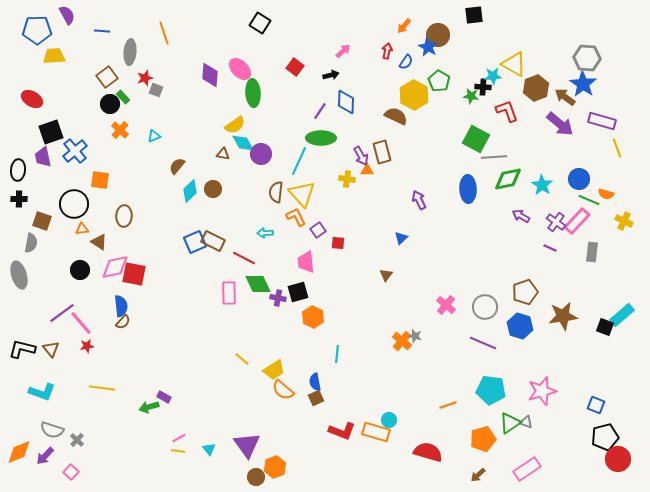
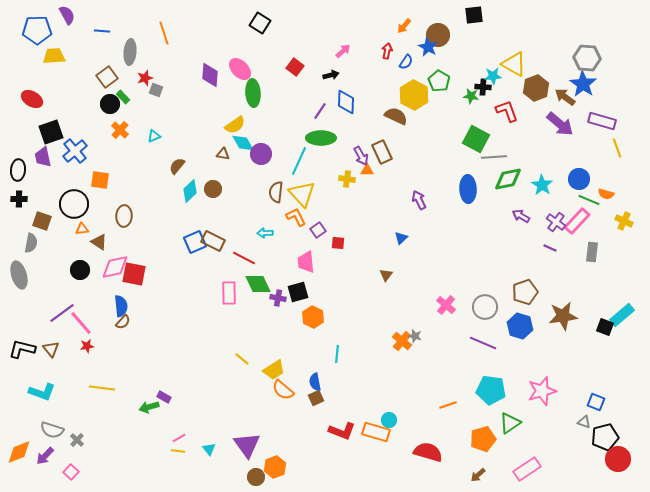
brown rectangle at (382, 152): rotated 10 degrees counterclockwise
blue square at (596, 405): moved 3 px up
gray triangle at (526, 422): moved 58 px right
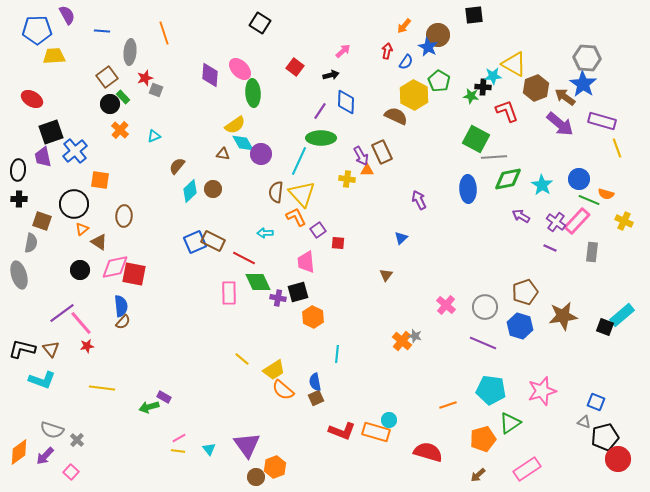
orange triangle at (82, 229): rotated 32 degrees counterclockwise
green diamond at (258, 284): moved 2 px up
cyan L-shape at (42, 392): moved 12 px up
orange diamond at (19, 452): rotated 16 degrees counterclockwise
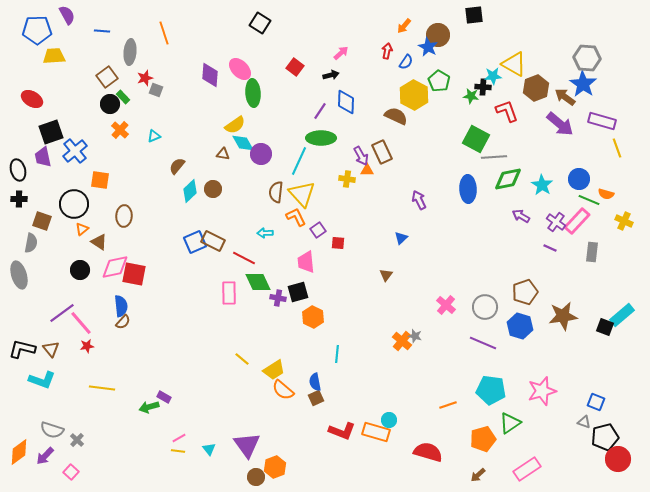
pink arrow at (343, 51): moved 2 px left, 2 px down
black ellipse at (18, 170): rotated 20 degrees counterclockwise
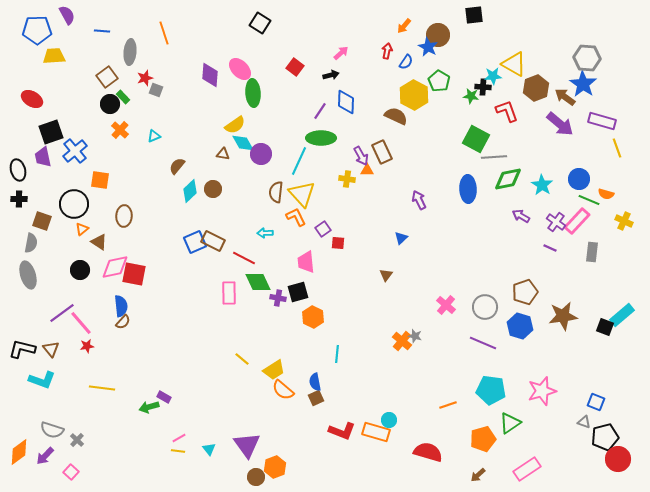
purple square at (318, 230): moved 5 px right, 1 px up
gray ellipse at (19, 275): moved 9 px right
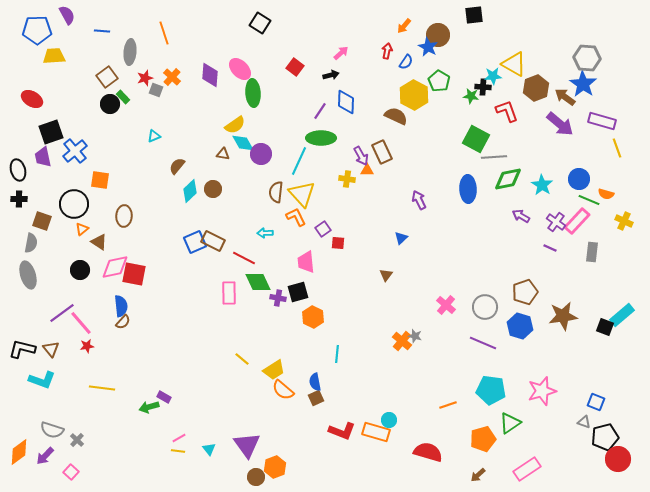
orange cross at (120, 130): moved 52 px right, 53 px up
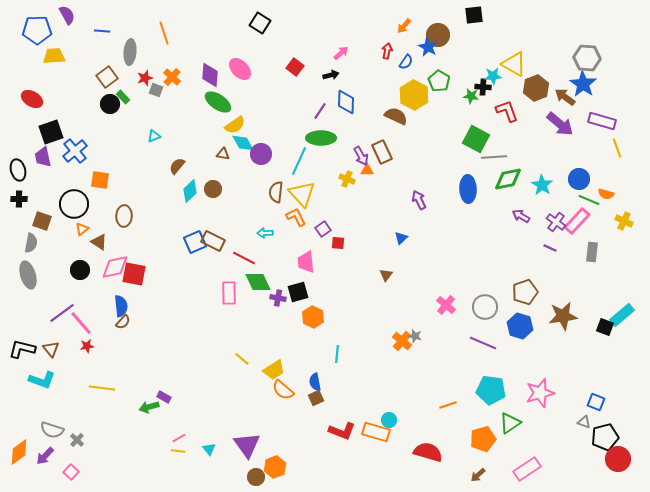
green ellipse at (253, 93): moved 35 px left, 9 px down; rotated 52 degrees counterclockwise
yellow cross at (347, 179): rotated 14 degrees clockwise
pink star at (542, 391): moved 2 px left, 2 px down
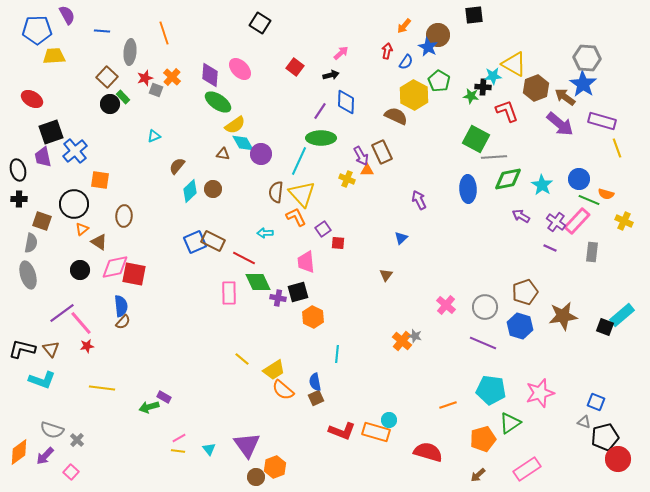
brown square at (107, 77): rotated 10 degrees counterclockwise
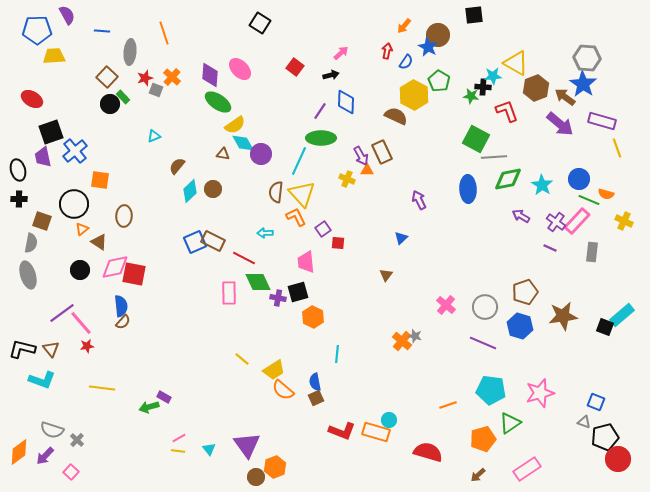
yellow triangle at (514, 64): moved 2 px right, 1 px up
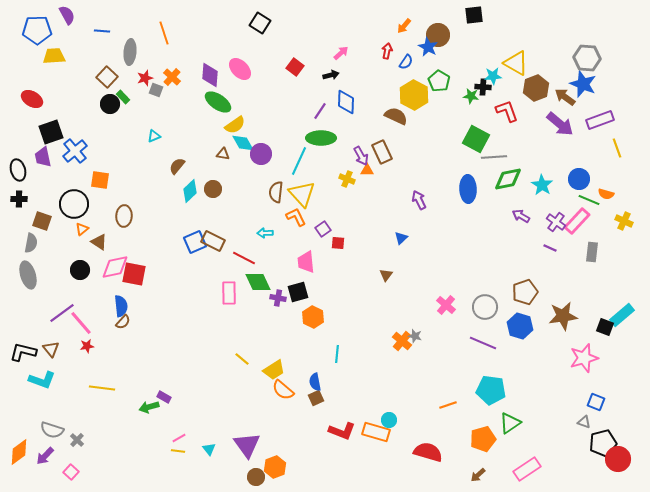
blue star at (583, 84): rotated 12 degrees counterclockwise
purple rectangle at (602, 121): moved 2 px left, 1 px up; rotated 36 degrees counterclockwise
black L-shape at (22, 349): moved 1 px right, 3 px down
pink star at (540, 393): moved 44 px right, 35 px up
black pentagon at (605, 437): moved 2 px left, 6 px down
